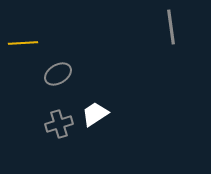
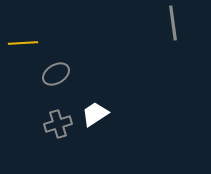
gray line: moved 2 px right, 4 px up
gray ellipse: moved 2 px left
gray cross: moved 1 px left
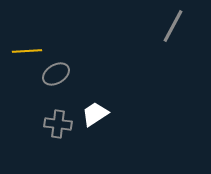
gray line: moved 3 px down; rotated 36 degrees clockwise
yellow line: moved 4 px right, 8 px down
gray cross: rotated 24 degrees clockwise
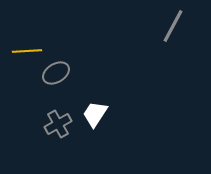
gray ellipse: moved 1 px up
white trapezoid: rotated 24 degrees counterclockwise
gray cross: rotated 36 degrees counterclockwise
